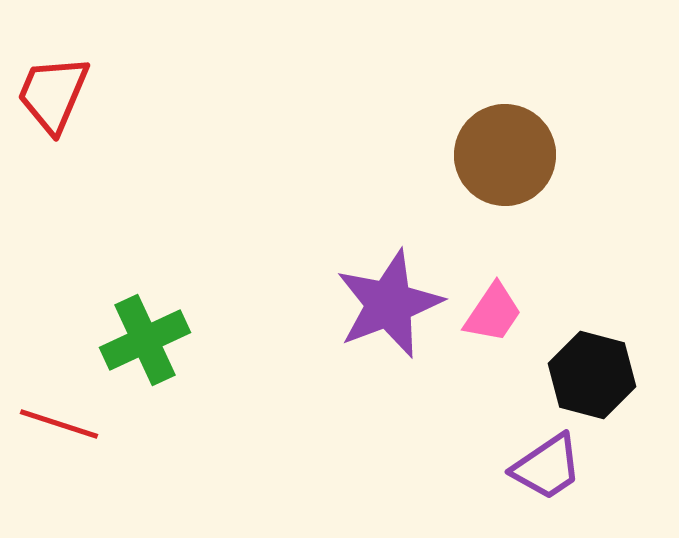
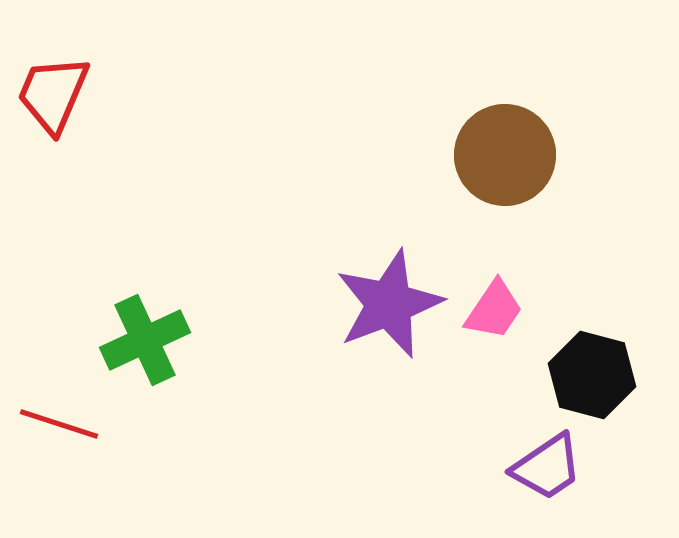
pink trapezoid: moved 1 px right, 3 px up
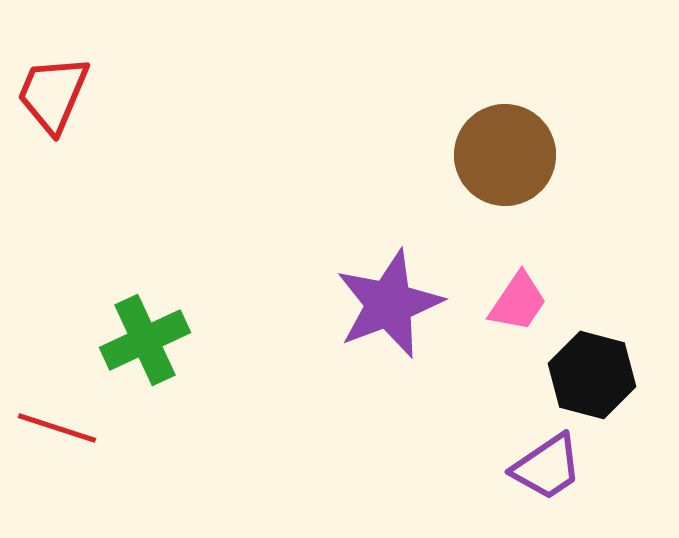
pink trapezoid: moved 24 px right, 8 px up
red line: moved 2 px left, 4 px down
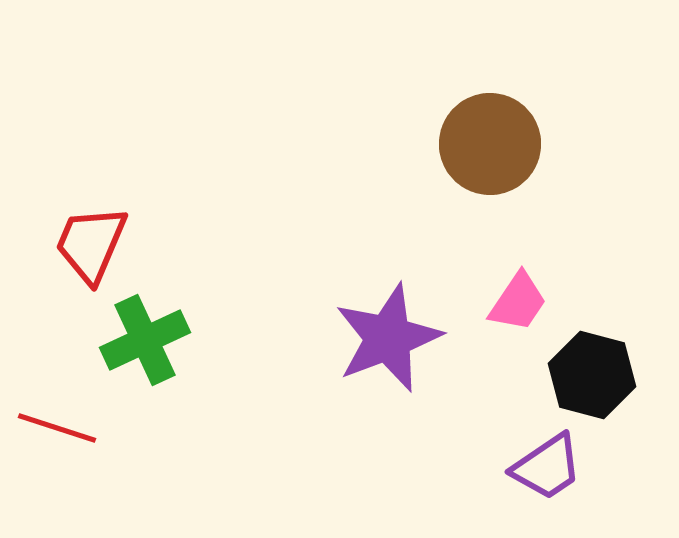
red trapezoid: moved 38 px right, 150 px down
brown circle: moved 15 px left, 11 px up
purple star: moved 1 px left, 34 px down
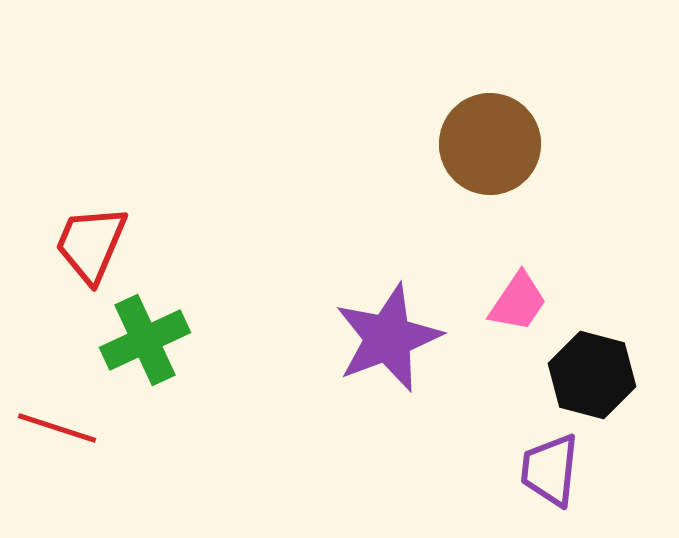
purple trapezoid: moved 3 px right, 3 px down; rotated 130 degrees clockwise
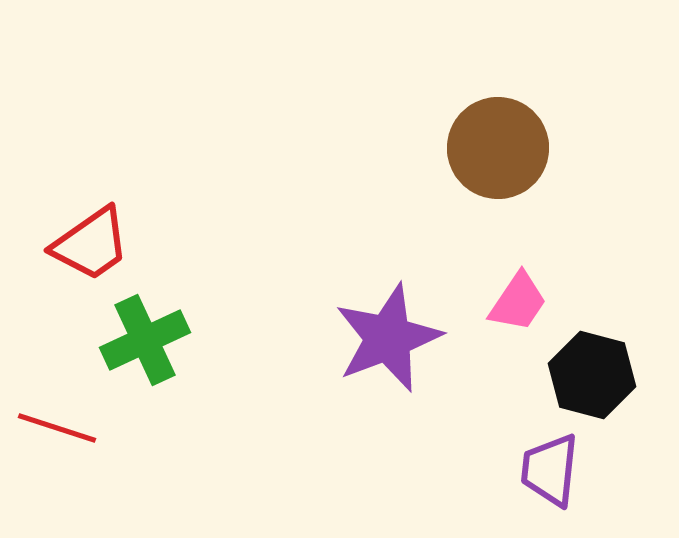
brown circle: moved 8 px right, 4 px down
red trapezoid: rotated 148 degrees counterclockwise
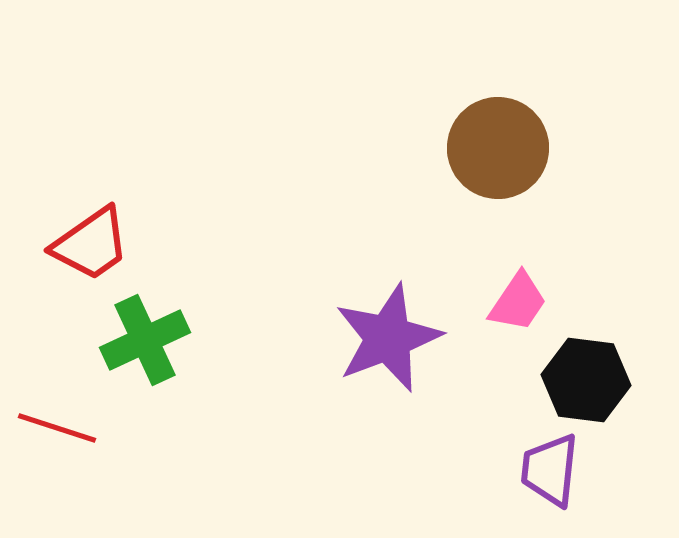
black hexagon: moved 6 px left, 5 px down; rotated 8 degrees counterclockwise
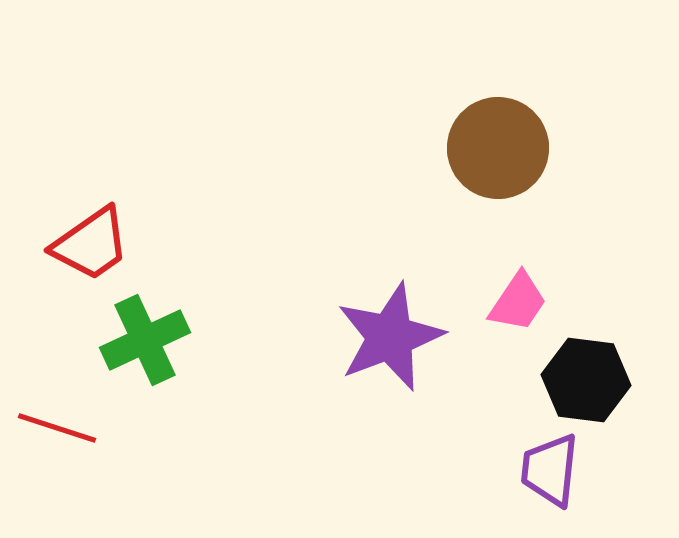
purple star: moved 2 px right, 1 px up
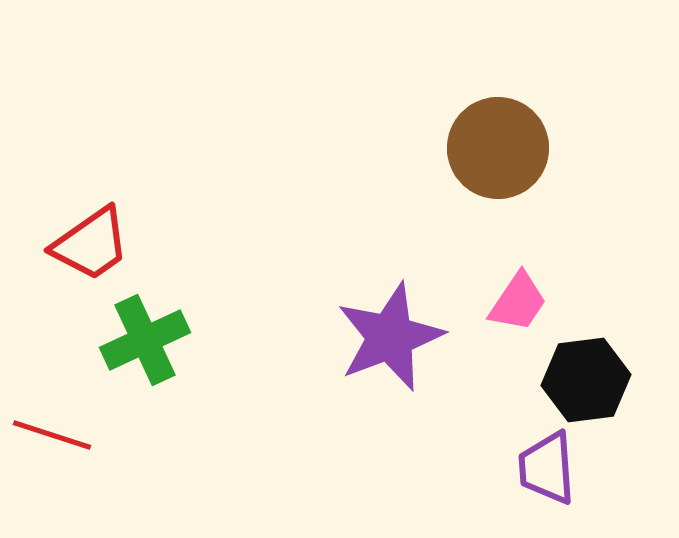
black hexagon: rotated 14 degrees counterclockwise
red line: moved 5 px left, 7 px down
purple trapezoid: moved 3 px left, 2 px up; rotated 10 degrees counterclockwise
